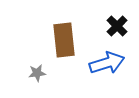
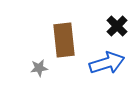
gray star: moved 2 px right, 5 px up
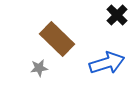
black cross: moved 11 px up
brown rectangle: moved 7 px left, 1 px up; rotated 40 degrees counterclockwise
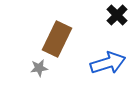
brown rectangle: rotated 72 degrees clockwise
blue arrow: moved 1 px right
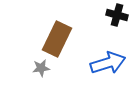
black cross: rotated 30 degrees counterclockwise
gray star: moved 2 px right
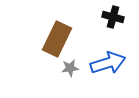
black cross: moved 4 px left, 2 px down
gray star: moved 29 px right
